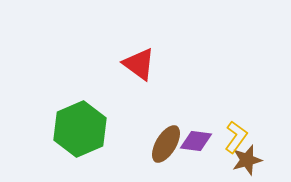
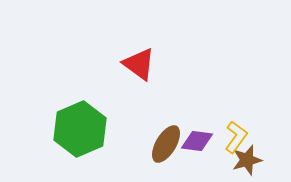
purple diamond: moved 1 px right
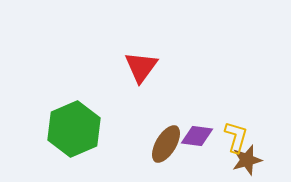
red triangle: moved 2 px right, 3 px down; rotated 30 degrees clockwise
green hexagon: moved 6 px left
yellow L-shape: rotated 20 degrees counterclockwise
purple diamond: moved 5 px up
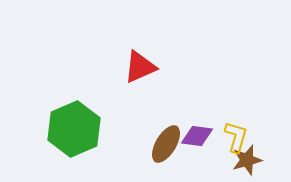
red triangle: moved 1 px left; rotated 30 degrees clockwise
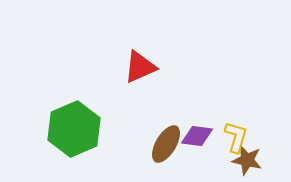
brown star: rotated 28 degrees clockwise
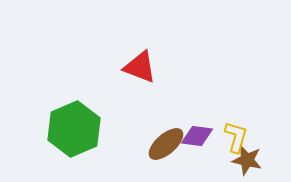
red triangle: rotated 45 degrees clockwise
brown ellipse: rotated 18 degrees clockwise
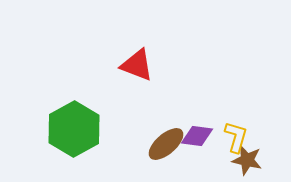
red triangle: moved 3 px left, 2 px up
green hexagon: rotated 6 degrees counterclockwise
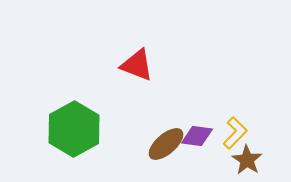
yellow L-shape: moved 1 px left, 4 px up; rotated 28 degrees clockwise
brown star: rotated 20 degrees clockwise
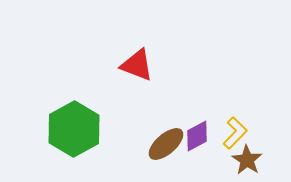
purple diamond: rotated 36 degrees counterclockwise
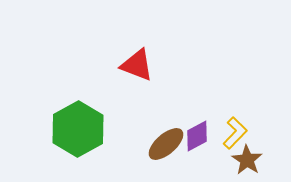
green hexagon: moved 4 px right
